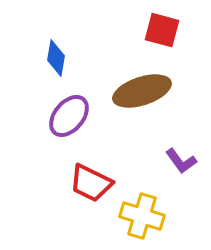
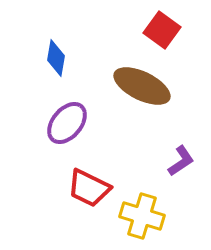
red square: rotated 21 degrees clockwise
brown ellipse: moved 5 px up; rotated 44 degrees clockwise
purple ellipse: moved 2 px left, 7 px down
purple L-shape: rotated 88 degrees counterclockwise
red trapezoid: moved 2 px left, 5 px down
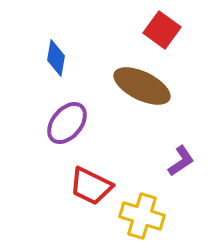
red trapezoid: moved 2 px right, 2 px up
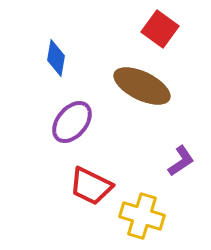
red square: moved 2 px left, 1 px up
purple ellipse: moved 5 px right, 1 px up
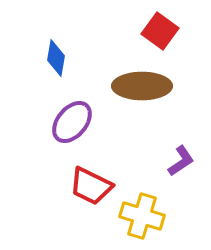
red square: moved 2 px down
brown ellipse: rotated 26 degrees counterclockwise
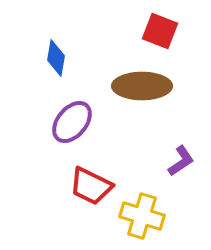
red square: rotated 15 degrees counterclockwise
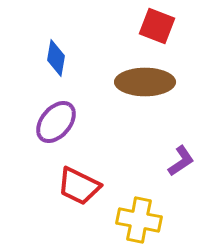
red square: moved 3 px left, 5 px up
brown ellipse: moved 3 px right, 4 px up
purple ellipse: moved 16 px left
red trapezoid: moved 12 px left
yellow cross: moved 3 px left, 4 px down; rotated 6 degrees counterclockwise
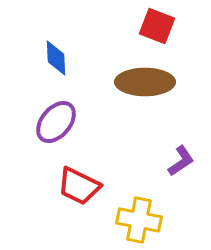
blue diamond: rotated 12 degrees counterclockwise
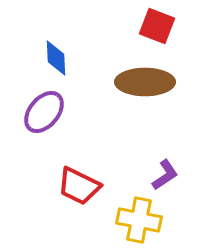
purple ellipse: moved 12 px left, 10 px up
purple L-shape: moved 16 px left, 14 px down
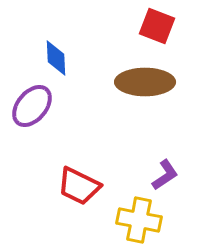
purple ellipse: moved 12 px left, 6 px up
